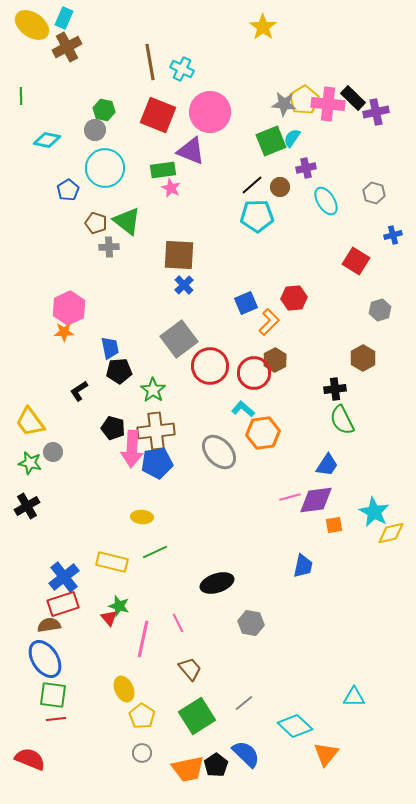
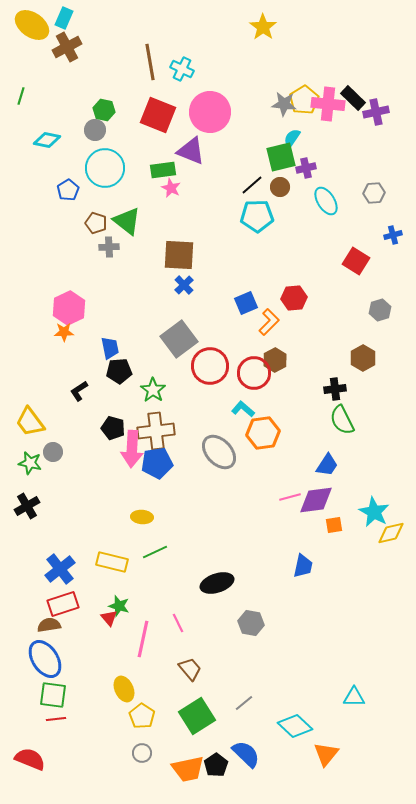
green line at (21, 96): rotated 18 degrees clockwise
green square at (271, 141): moved 10 px right, 16 px down; rotated 8 degrees clockwise
gray hexagon at (374, 193): rotated 20 degrees counterclockwise
blue cross at (64, 577): moved 4 px left, 8 px up
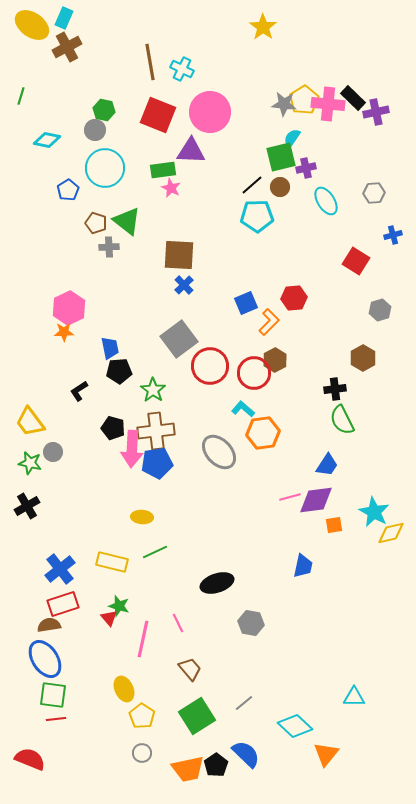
purple triangle at (191, 151): rotated 20 degrees counterclockwise
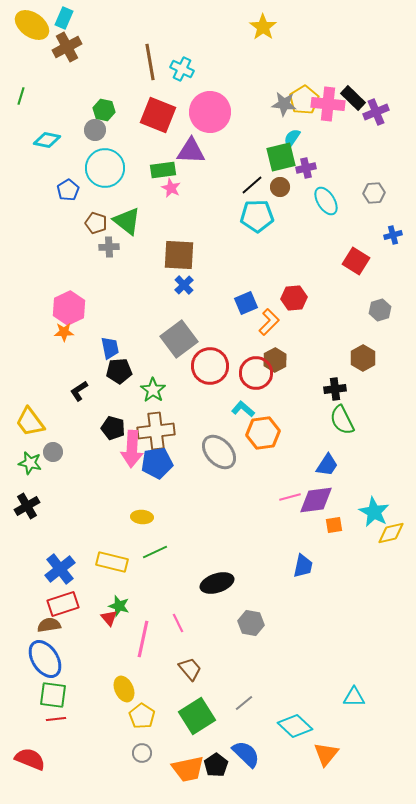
purple cross at (376, 112): rotated 10 degrees counterclockwise
red circle at (254, 373): moved 2 px right
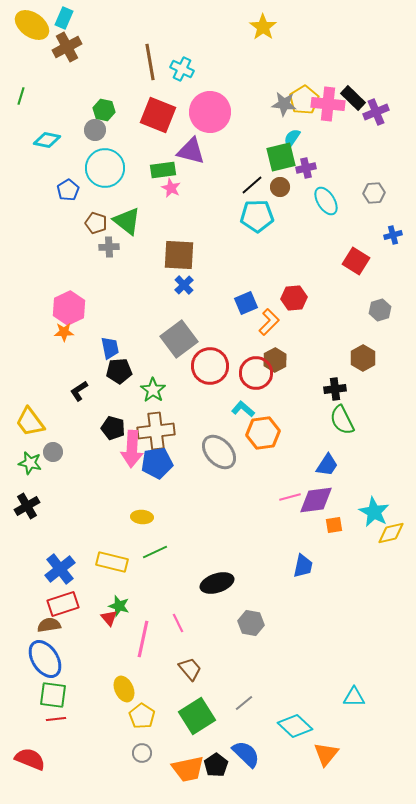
purple triangle at (191, 151): rotated 12 degrees clockwise
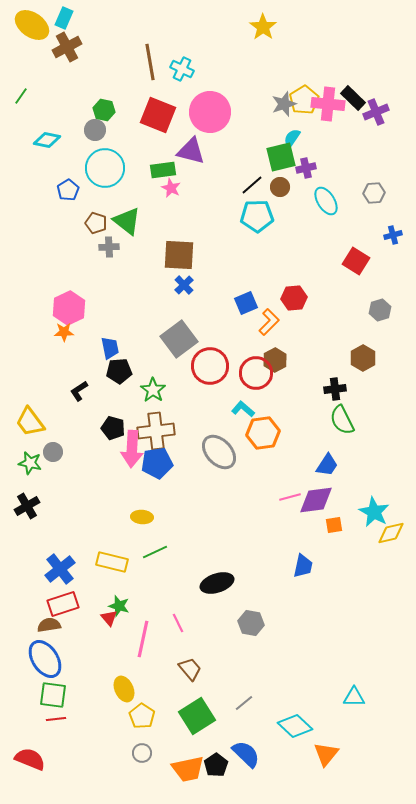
green line at (21, 96): rotated 18 degrees clockwise
gray star at (284, 104): rotated 25 degrees counterclockwise
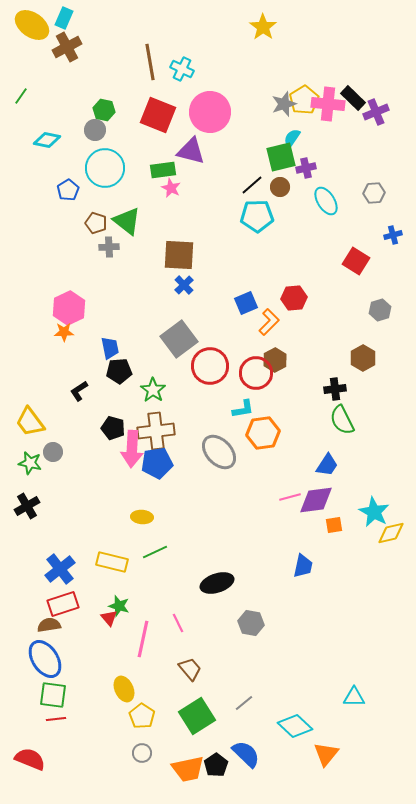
cyan L-shape at (243, 409): rotated 130 degrees clockwise
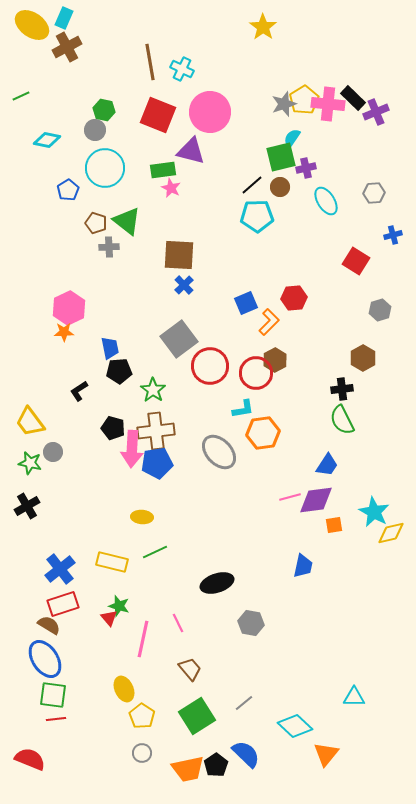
green line at (21, 96): rotated 30 degrees clockwise
black cross at (335, 389): moved 7 px right
brown semicircle at (49, 625): rotated 40 degrees clockwise
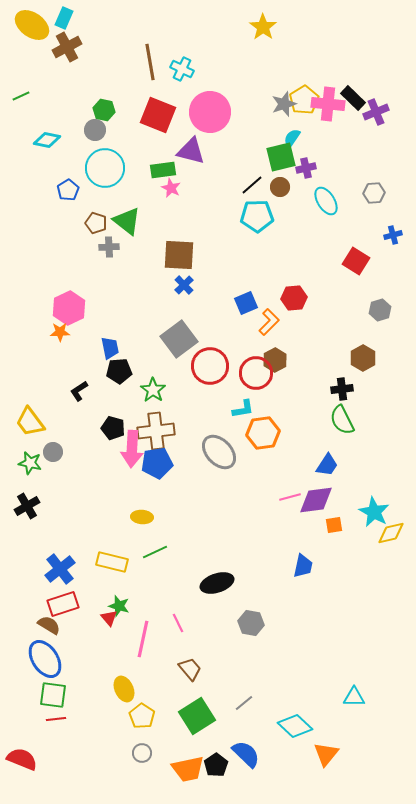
orange star at (64, 332): moved 4 px left
red semicircle at (30, 759): moved 8 px left
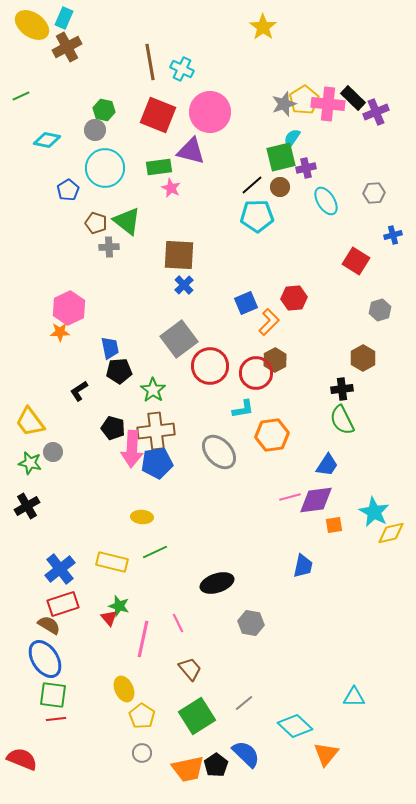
green rectangle at (163, 170): moved 4 px left, 3 px up
orange hexagon at (263, 433): moved 9 px right, 2 px down
